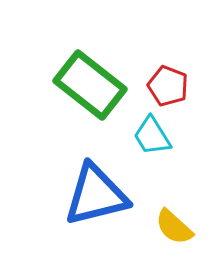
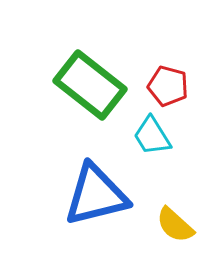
red pentagon: rotated 6 degrees counterclockwise
yellow semicircle: moved 1 px right, 2 px up
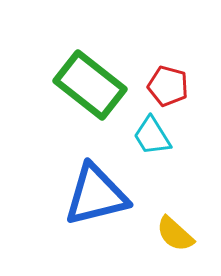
yellow semicircle: moved 9 px down
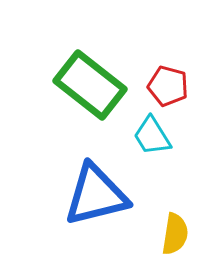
yellow semicircle: rotated 123 degrees counterclockwise
